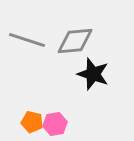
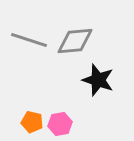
gray line: moved 2 px right
black star: moved 5 px right, 6 px down
pink hexagon: moved 5 px right
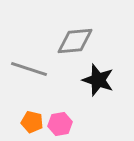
gray line: moved 29 px down
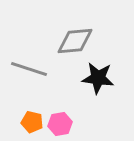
black star: moved 2 px up; rotated 12 degrees counterclockwise
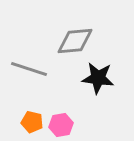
pink hexagon: moved 1 px right, 1 px down
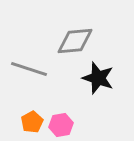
black star: rotated 12 degrees clockwise
orange pentagon: rotated 30 degrees clockwise
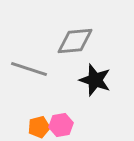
black star: moved 3 px left, 2 px down
orange pentagon: moved 7 px right, 5 px down; rotated 15 degrees clockwise
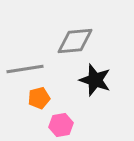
gray line: moved 4 px left; rotated 27 degrees counterclockwise
orange pentagon: moved 29 px up
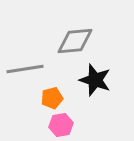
orange pentagon: moved 13 px right
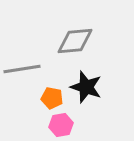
gray line: moved 3 px left
black star: moved 9 px left, 7 px down
orange pentagon: rotated 25 degrees clockwise
